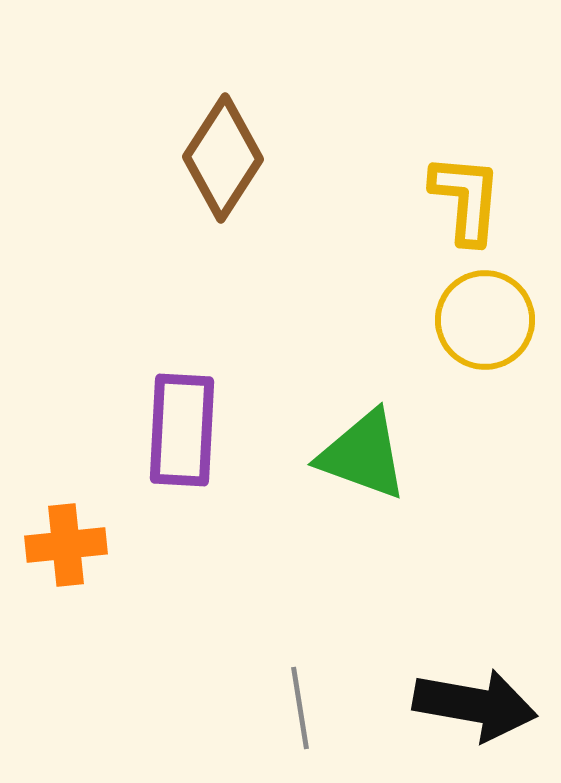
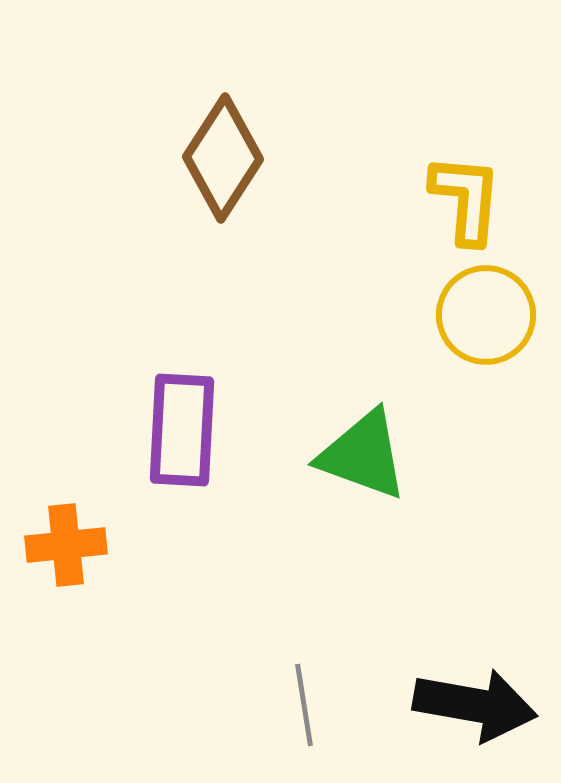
yellow circle: moved 1 px right, 5 px up
gray line: moved 4 px right, 3 px up
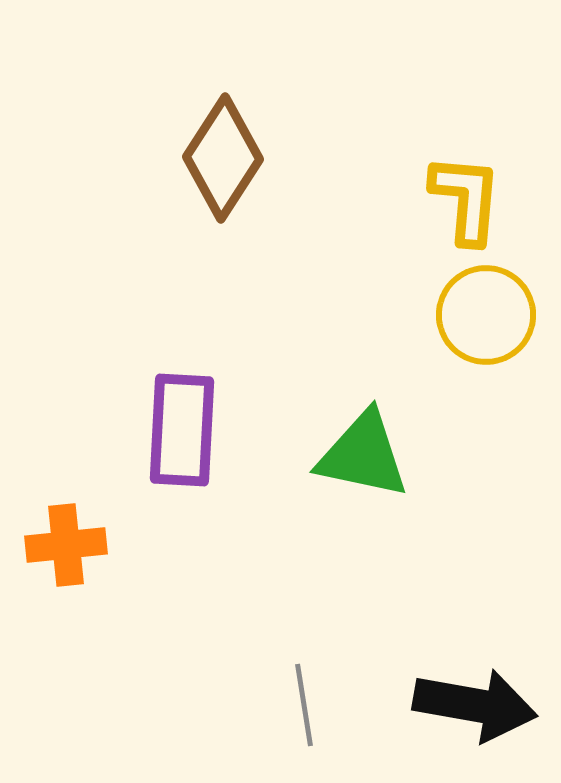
green triangle: rotated 8 degrees counterclockwise
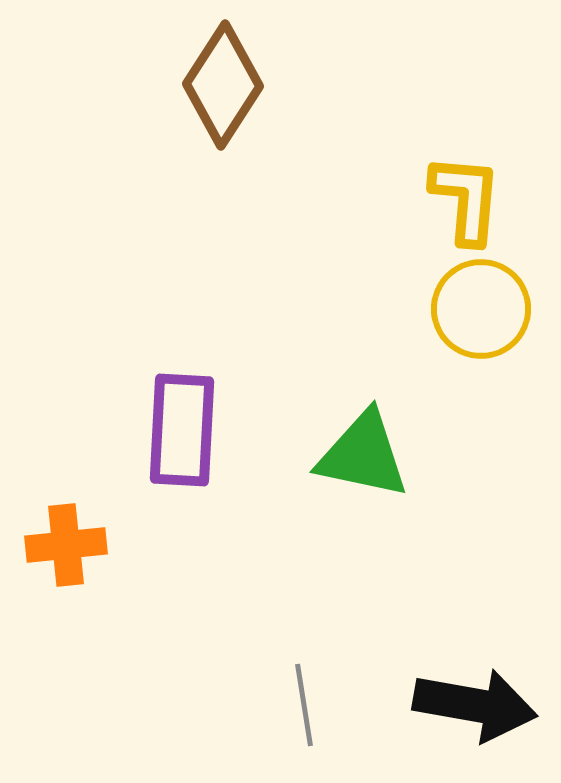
brown diamond: moved 73 px up
yellow circle: moved 5 px left, 6 px up
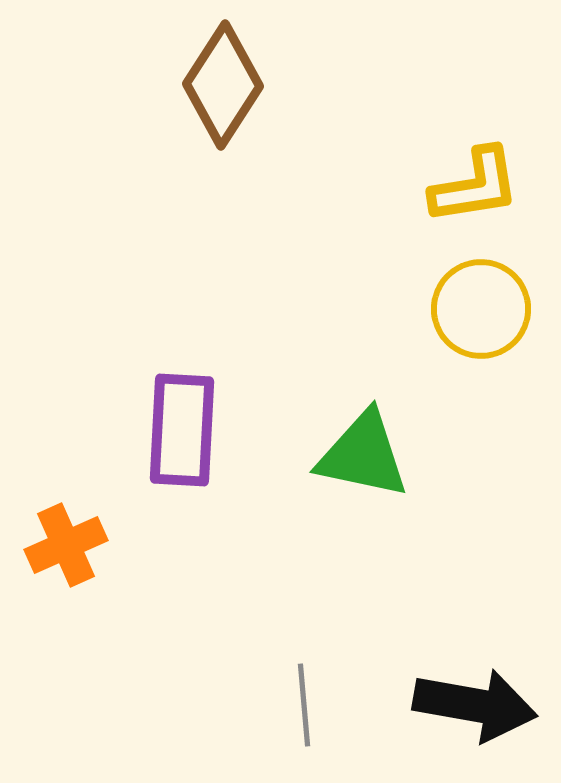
yellow L-shape: moved 9 px right, 13 px up; rotated 76 degrees clockwise
orange cross: rotated 18 degrees counterclockwise
gray line: rotated 4 degrees clockwise
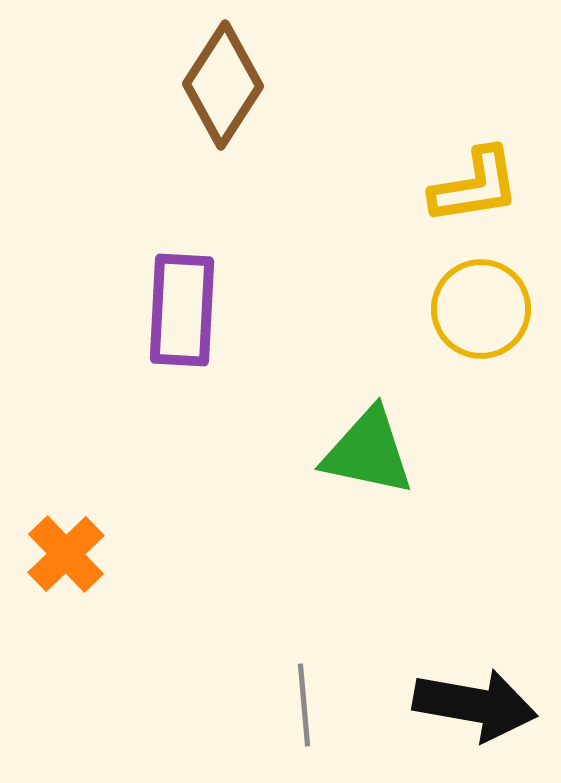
purple rectangle: moved 120 px up
green triangle: moved 5 px right, 3 px up
orange cross: moved 9 px down; rotated 20 degrees counterclockwise
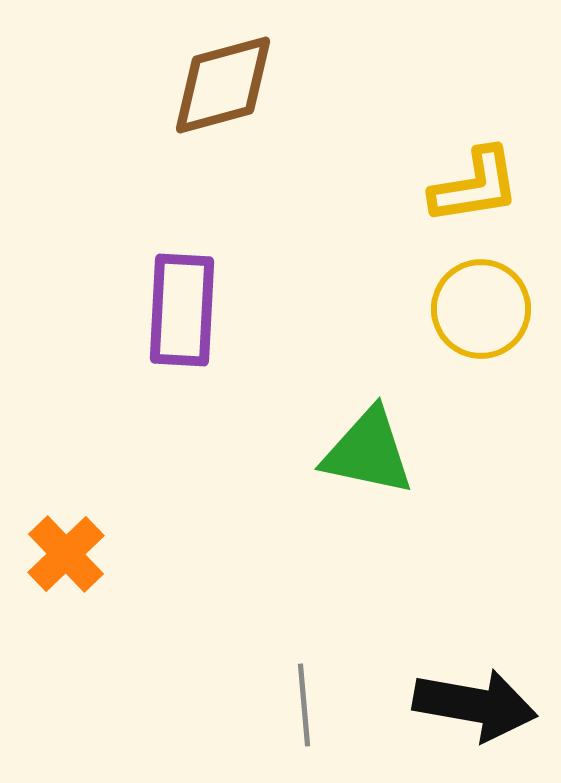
brown diamond: rotated 42 degrees clockwise
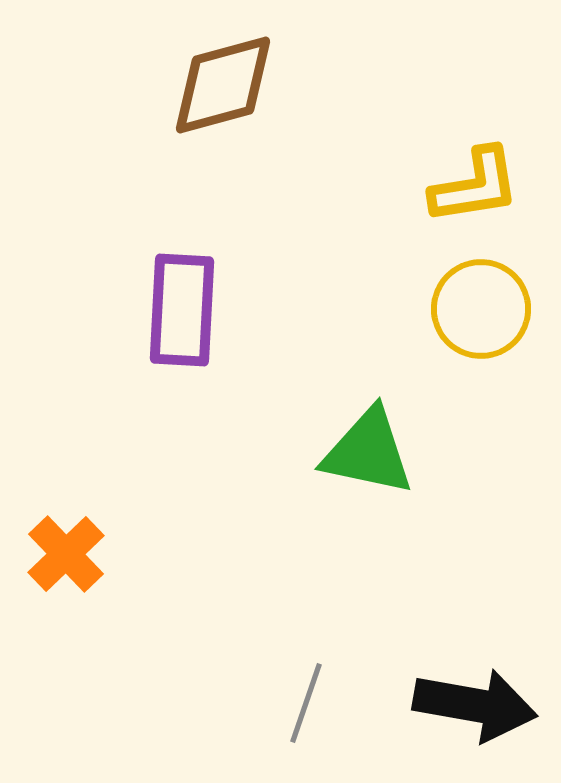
gray line: moved 2 px right, 2 px up; rotated 24 degrees clockwise
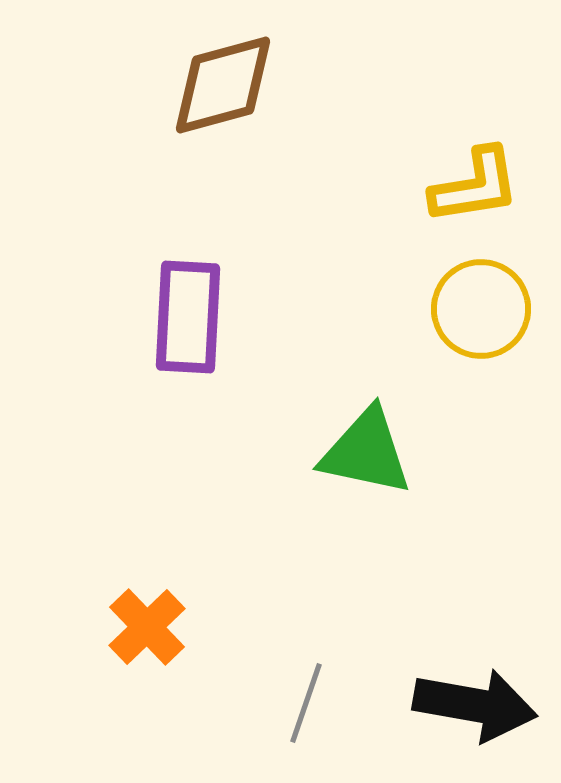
purple rectangle: moved 6 px right, 7 px down
green triangle: moved 2 px left
orange cross: moved 81 px right, 73 px down
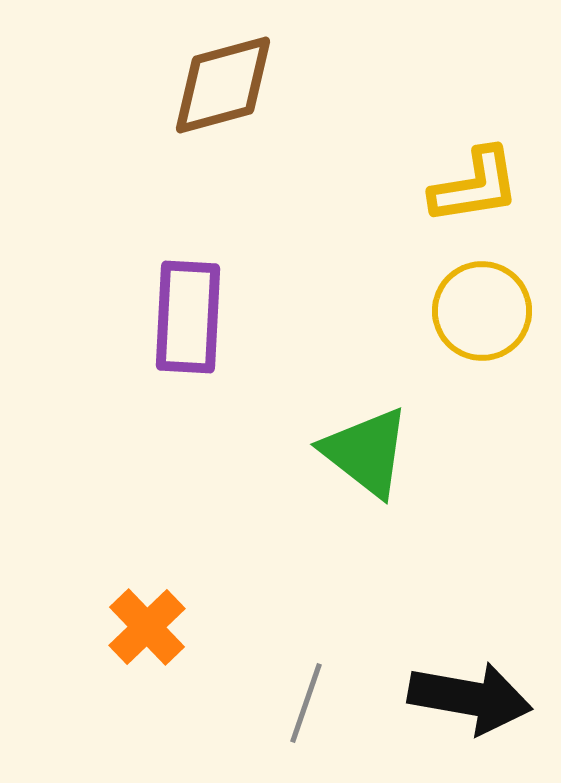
yellow circle: moved 1 px right, 2 px down
green triangle: rotated 26 degrees clockwise
black arrow: moved 5 px left, 7 px up
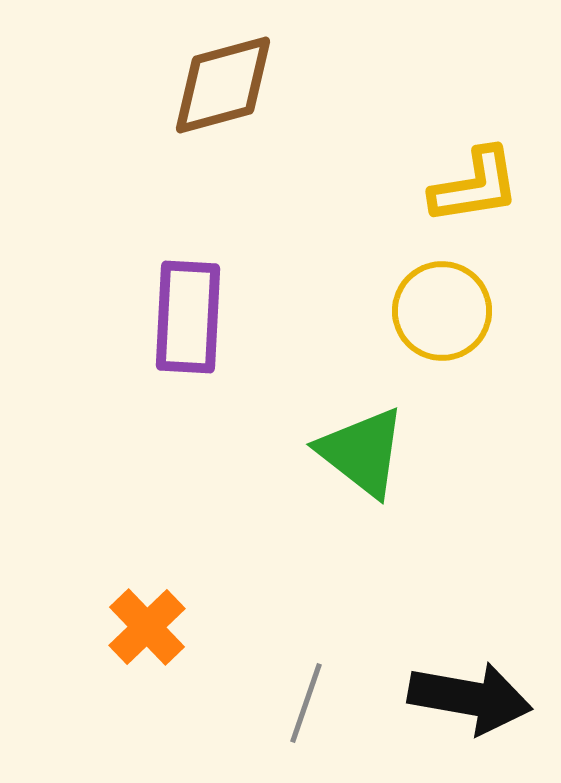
yellow circle: moved 40 px left
green triangle: moved 4 px left
